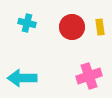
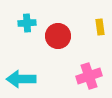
cyan cross: rotated 18 degrees counterclockwise
red circle: moved 14 px left, 9 px down
cyan arrow: moved 1 px left, 1 px down
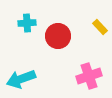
yellow rectangle: rotated 35 degrees counterclockwise
cyan arrow: rotated 20 degrees counterclockwise
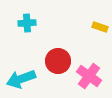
yellow rectangle: rotated 28 degrees counterclockwise
red circle: moved 25 px down
pink cross: rotated 35 degrees counterclockwise
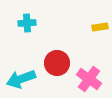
yellow rectangle: rotated 28 degrees counterclockwise
red circle: moved 1 px left, 2 px down
pink cross: moved 3 px down
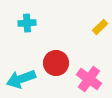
yellow rectangle: rotated 35 degrees counterclockwise
red circle: moved 1 px left
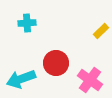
yellow rectangle: moved 1 px right, 4 px down
pink cross: moved 1 px right, 1 px down
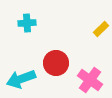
yellow rectangle: moved 2 px up
